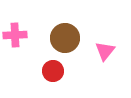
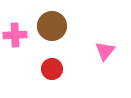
brown circle: moved 13 px left, 12 px up
red circle: moved 1 px left, 2 px up
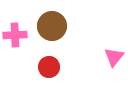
pink triangle: moved 9 px right, 6 px down
red circle: moved 3 px left, 2 px up
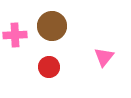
pink triangle: moved 10 px left
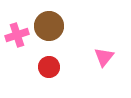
brown circle: moved 3 px left
pink cross: moved 2 px right; rotated 15 degrees counterclockwise
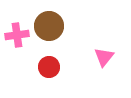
pink cross: rotated 10 degrees clockwise
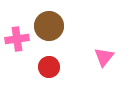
pink cross: moved 4 px down
